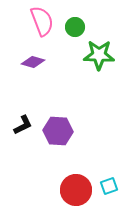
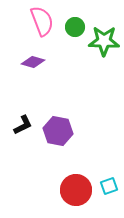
green star: moved 5 px right, 14 px up
purple hexagon: rotated 8 degrees clockwise
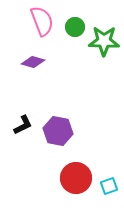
red circle: moved 12 px up
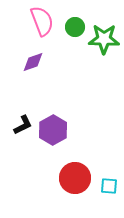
green star: moved 2 px up
purple diamond: rotated 35 degrees counterclockwise
purple hexagon: moved 5 px left, 1 px up; rotated 20 degrees clockwise
red circle: moved 1 px left
cyan square: rotated 24 degrees clockwise
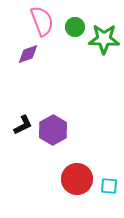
purple diamond: moved 5 px left, 8 px up
red circle: moved 2 px right, 1 px down
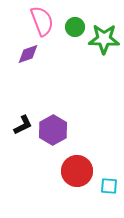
red circle: moved 8 px up
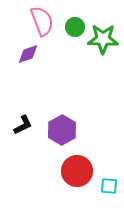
green star: moved 1 px left
purple hexagon: moved 9 px right
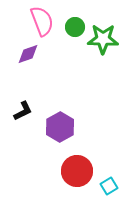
black L-shape: moved 14 px up
purple hexagon: moved 2 px left, 3 px up
cyan square: rotated 36 degrees counterclockwise
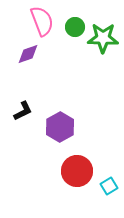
green star: moved 1 px up
